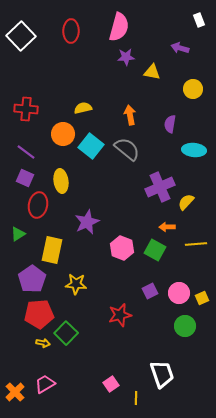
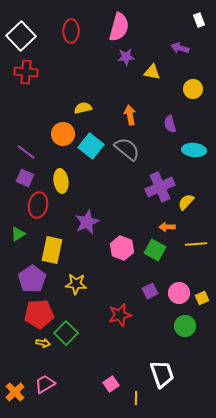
red cross at (26, 109): moved 37 px up
purple semicircle at (170, 124): rotated 24 degrees counterclockwise
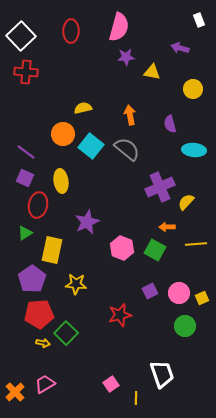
green triangle at (18, 234): moved 7 px right, 1 px up
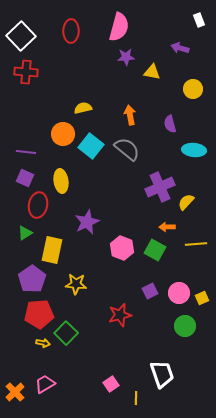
purple line at (26, 152): rotated 30 degrees counterclockwise
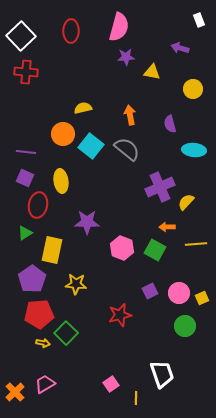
purple star at (87, 222): rotated 25 degrees clockwise
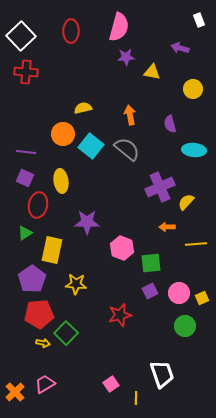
green square at (155, 250): moved 4 px left, 13 px down; rotated 35 degrees counterclockwise
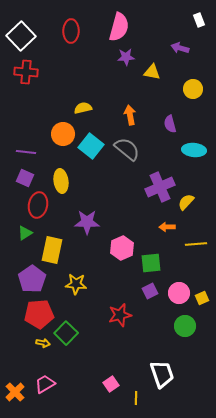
pink hexagon at (122, 248): rotated 15 degrees clockwise
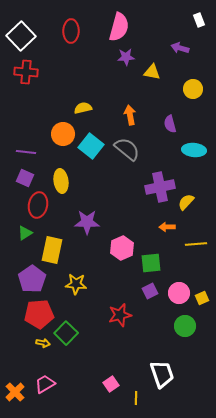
purple cross at (160, 187): rotated 12 degrees clockwise
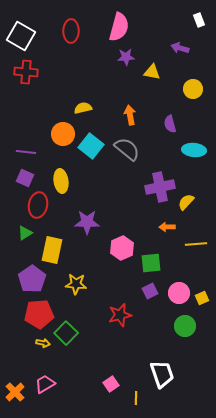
white square at (21, 36): rotated 16 degrees counterclockwise
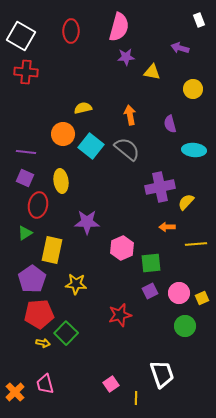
pink trapezoid at (45, 384): rotated 75 degrees counterclockwise
